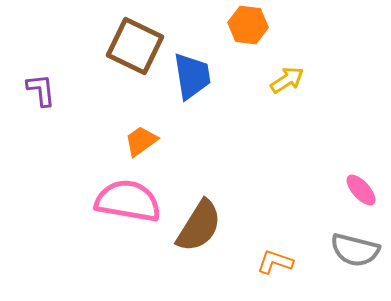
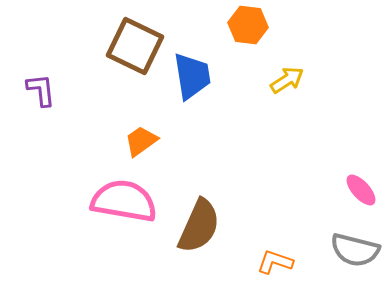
pink semicircle: moved 4 px left
brown semicircle: rotated 8 degrees counterclockwise
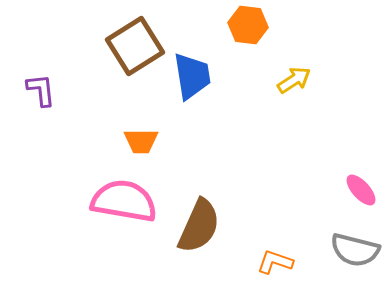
brown square: rotated 32 degrees clockwise
yellow arrow: moved 7 px right
orange trapezoid: rotated 144 degrees counterclockwise
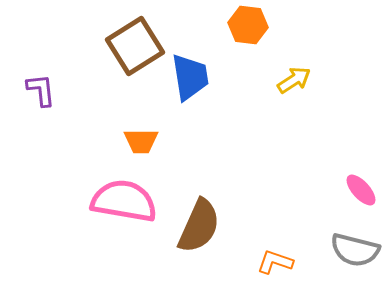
blue trapezoid: moved 2 px left, 1 px down
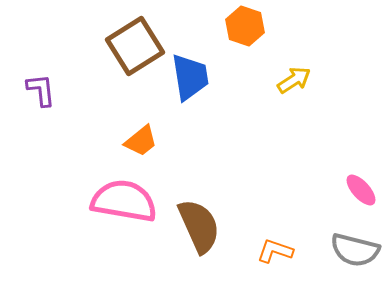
orange hexagon: moved 3 px left, 1 px down; rotated 12 degrees clockwise
orange trapezoid: rotated 39 degrees counterclockwise
brown semicircle: rotated 48 degrees counterclockwise
orange L-shape: moved 11 px up
